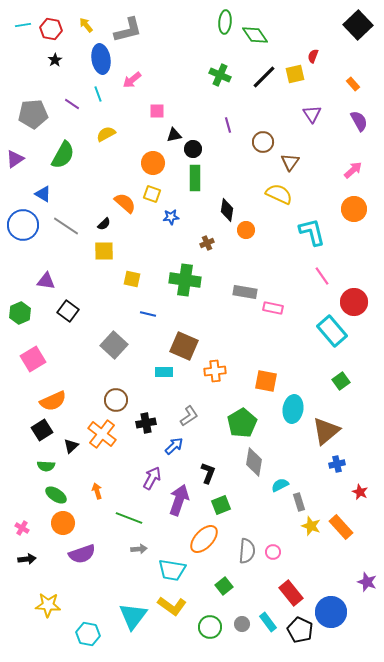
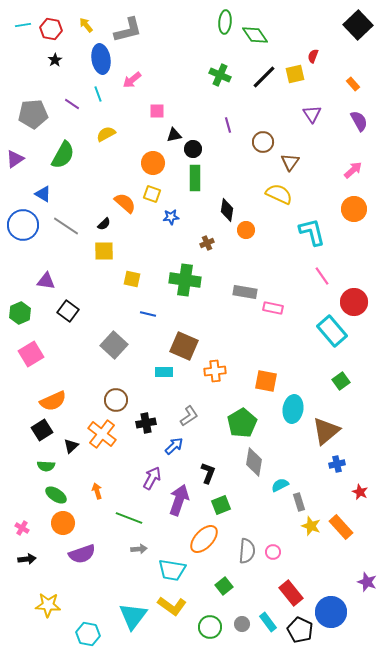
pink square at (33, 359): moved 2 px left, 5 px up
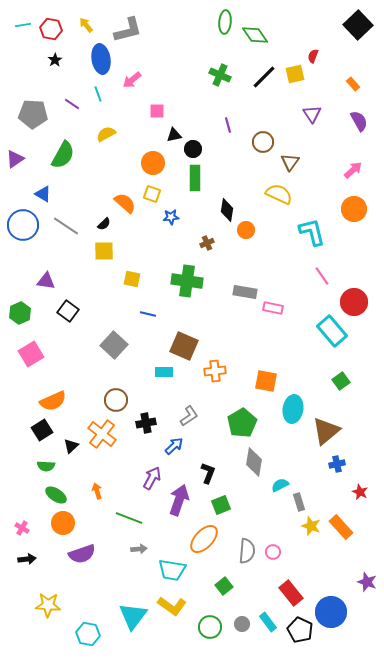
gray pentagon at (33, 114): rotated 8 degrees clockwise
green cross at (185, 280): moved 2 px right, 1 px down
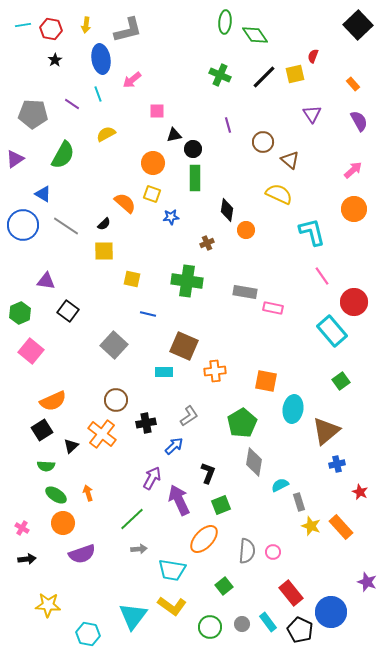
yellow arrow at (86, 25): rotated 133 degrees counterclockwise
brown triangle at (290, 162): moved 2 px up; rotated 24 degrees counterclockwise
pink square at (31, 354): moved 3 px up; rotated 20 degrees counterclockwise
orange arrow at (97, 491): moved 9 px left, 2 px down
purple arrow at (179, 500): rotated 44 degrees counterclockwise
green line at (129, 518): moved 3 px right, 1 px down; rotated 64 degrees counterclockwise
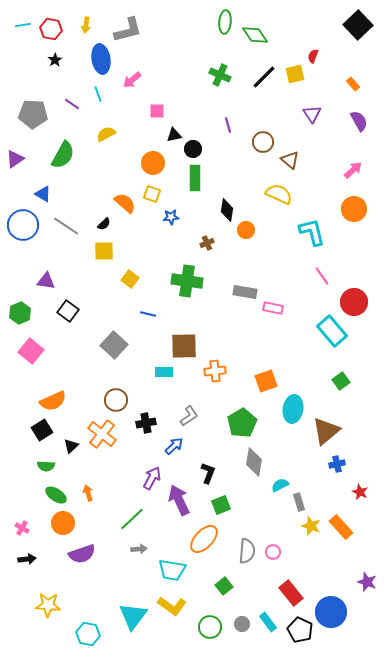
yellow square at (132, 279): moved 2 px left; rotated 24 degrees clockwise
brown square at (184, 346): rotated 24 degrees counterclockwise
orange square at (266, 381): rotated 30 degrees counterclockwise
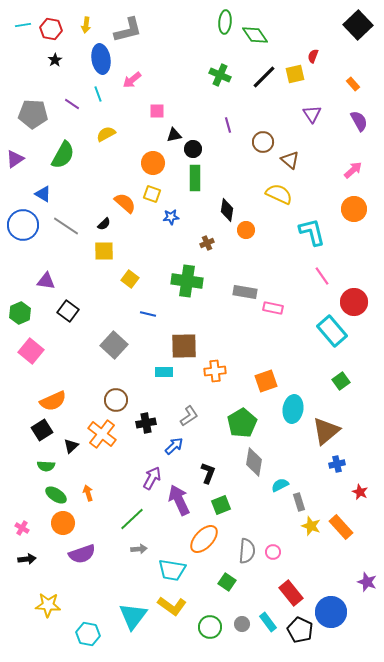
green square at (224, 586): moved 3 px right, 4 px up; rotated 18 degrees counterclockwise
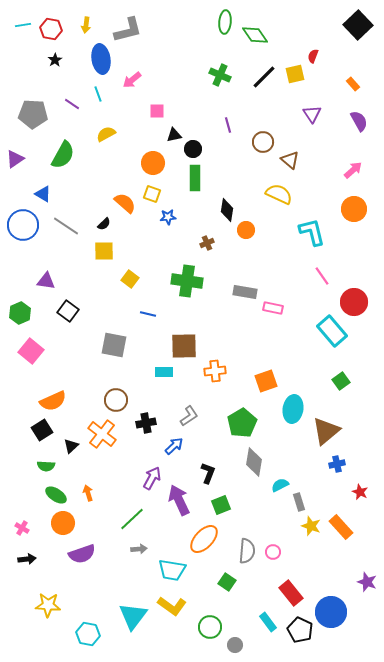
blue star at (171, 217): moved 3 px left
gray square at (114, 345): rotated 32 degrees counterclockwise
gray circle at (242, 624): moved 7 px left, 21 px down
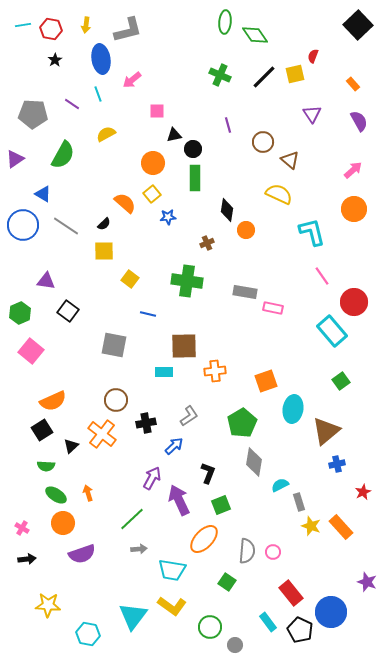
yellow square at (152, 194): rotated 30 degrees clockwise
red star at (360, 492): moved 3 px right; rotated 21 degrees clockwise
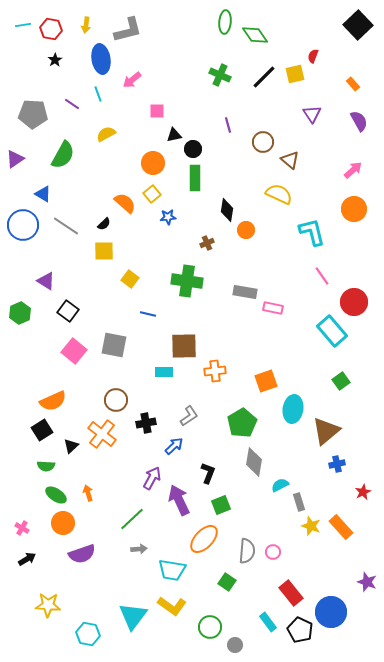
purple triangle at (46, 281): rotated 24 degrees clockwise
pink square at (31, 351): moved 43 px right
black arrow at (27, 559): rotated 24 degrees counterclockwise
